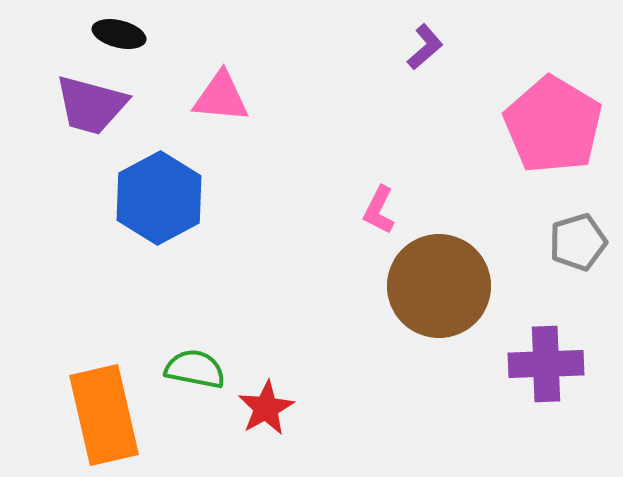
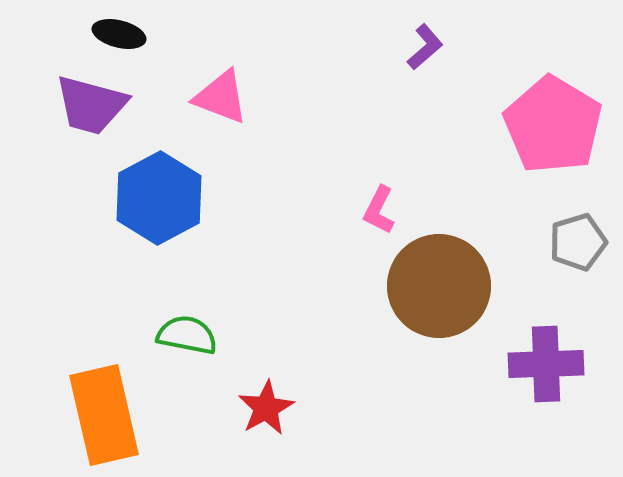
pink triangle: rotated 16 degrees clockwise
green semicircle: moved 8 px left, 34 px up
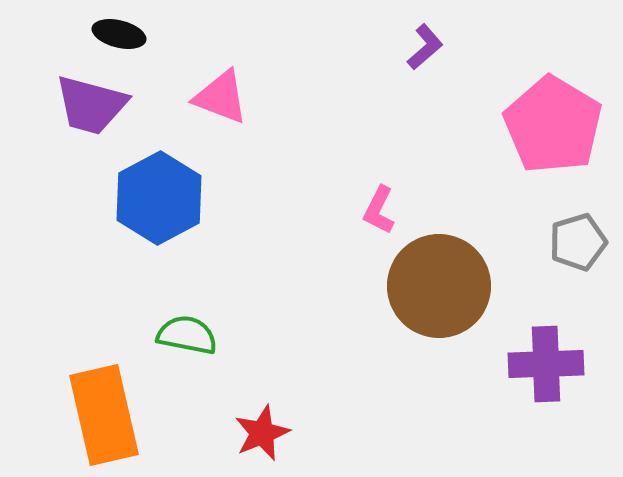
red star: moved 4 px left, 25 px down; rotated 6 degrees clockwise
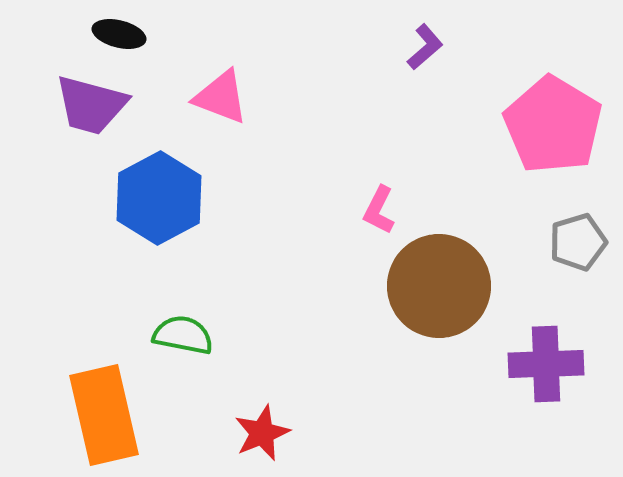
green semicircle: moved 4 px left
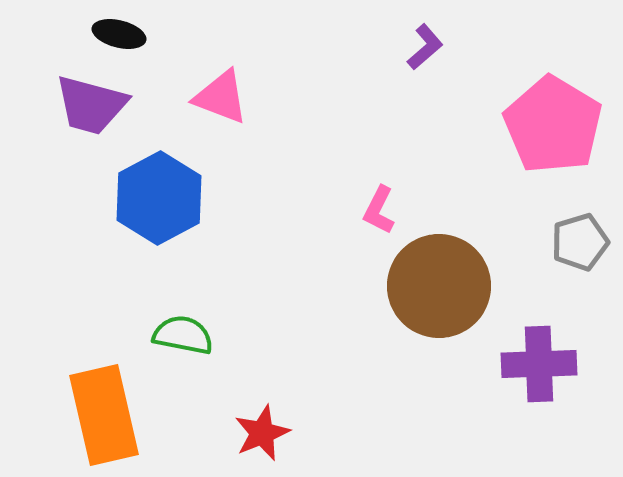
gray pentagon: moved 2 px right
purple cross: moved 7 px left
